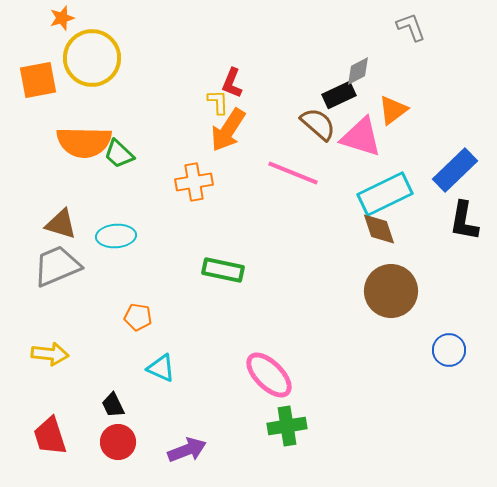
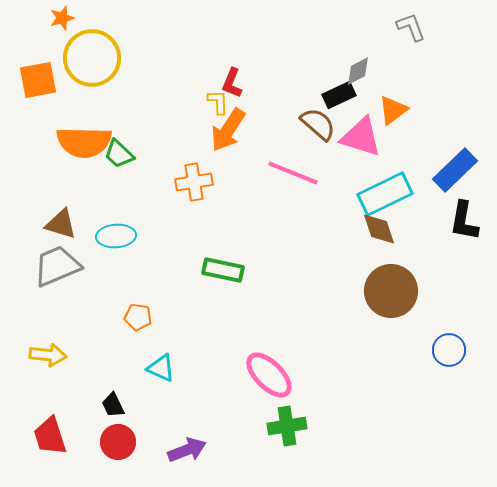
yellow arrow: moved 2 px left, 1 px down
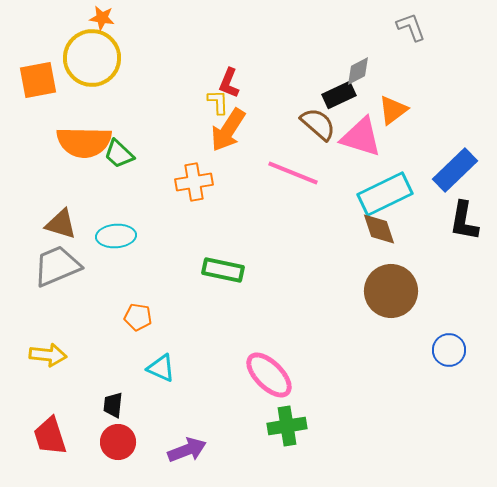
orange star: moved 40 px right; rotated 25 degrees clockwise
red L-shape: moved 3 px left
black trapezoid: rotated 32 degrees clockwise
